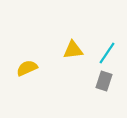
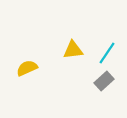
gray rectangle: rotated 30 degrees clockwise
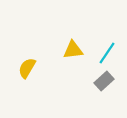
yellow semicircle: rotated 35 degrees counterclockwise
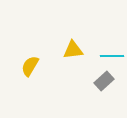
cyan line: moved 5 px right, 3 px down; rotated 55 degrees clockwise
yellow semicircle: moved 3 px right, 2 px up
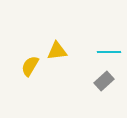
yellow triangle: moved 16 px left, 1 px down
cyan line: moved 3 px left, 4 px up
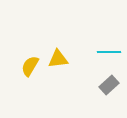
yellow triangle: moved 1 px right, 8 px down
gray rectangle: moved 5 px right, 4 px down
